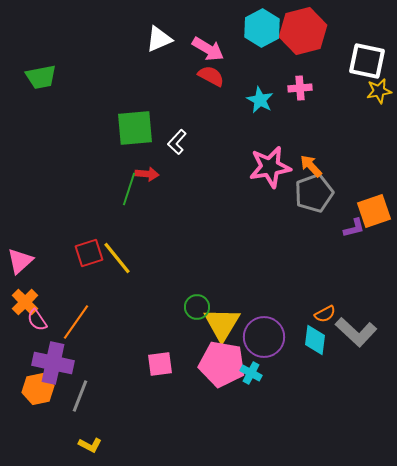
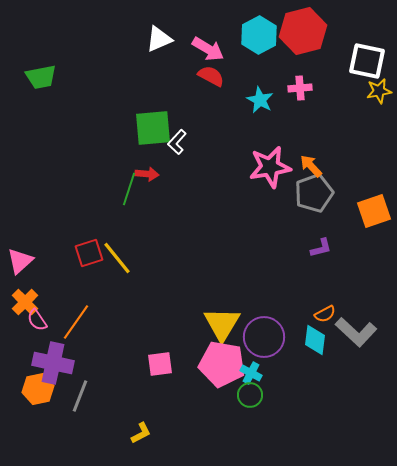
cyan hexagon: moved 3 px left, 7 px down
green square: moved 18 px right
purple L-shape: moved 33 px left, 20 px down
green circle: moved 53 px right, 88 px down
yellow L-shape: moved 51 px right, 12 px up; rotated 55 degrees counterclockwise
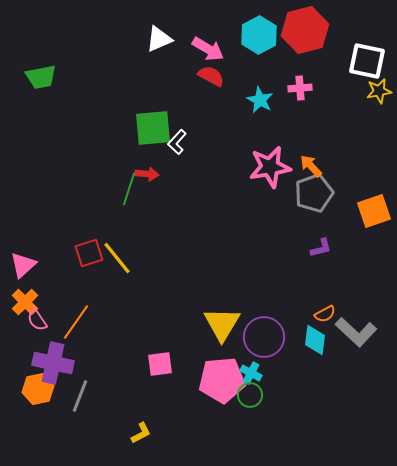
red hexagon: moved 2 px right, 1 px up
pink triangle: moved 3 px right, 4 px down
pink pentagon: moved 16 px down; rotated 15 degrees counterclockwise
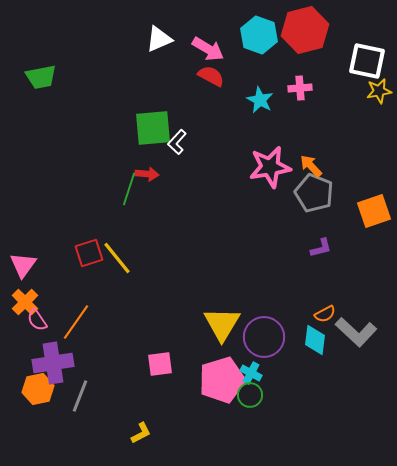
cyan hexagon: rotated 12 degrees counterclockwise
gray pentagon: rotated 30 degrees counterclockwise
pink triangle: rotated 12 degrees counterclockwise
purple cross: rotated 21 degrees counterclockwise
pink pentagon: rotated 12 degrees counterclockwise
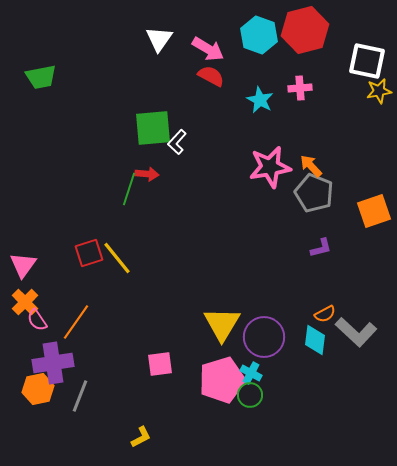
white triangle: rotated 32 degrees counterclockwise
yellow L-shape: moved 4 px down
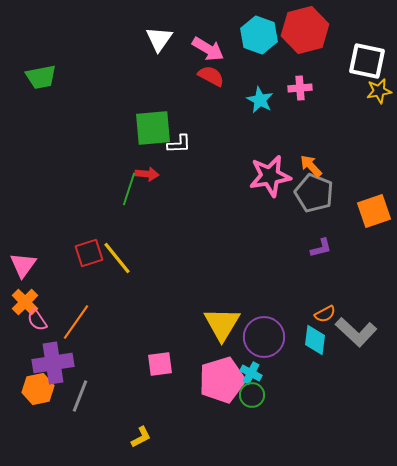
white L-shape: moved 2 px right, 2 px down; rotated 135 degrees counterclockwise
pink star: moved 9 px down
green circle: moved 2 px right
